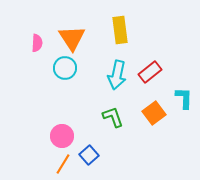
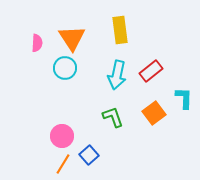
red rectangle: moved 1 px right, 1 px up
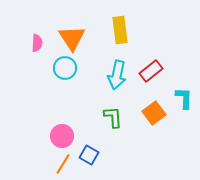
green L-shape: rotated 15 degrees clockwise
blue square: rotated 18 degrees counterclockwise
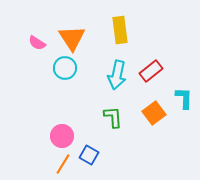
pink semicircle: rotated 120 degrees clockwise
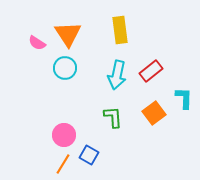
orange triangle: moved 4 px left, 4 px up
pink circle: moved 2 px right, 1 px up
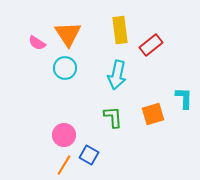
red rectangle: moved 26 px up
orange square: moved 1 px left, 1 px down; rotated 20 degrees clockwise
orange line: moved 1 px right, 1 px down
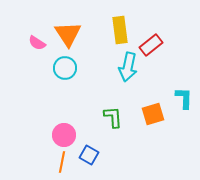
cyan arrow: moved 11 px right, 8 px up
orange line: moved 2 px left, 3 px up; rotated 20 degrees counterclockwise
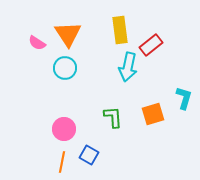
cyan L-shape: rotated 15 degrees clockwise
pink circle: moved 6 px up
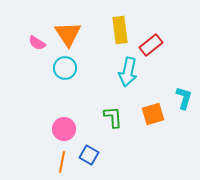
cyan arrow: moved 5 px down
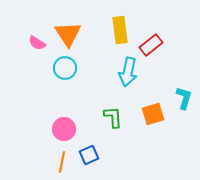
blue square: rotated 36 degrees clockwise
